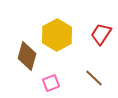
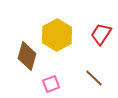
pink square: moved 1 px down
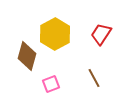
yellow hexagon: moved 2 px left, 1 px up
brown line: rotated 18 degrees clockwise
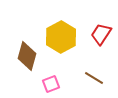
yellow hexagon: moved 6 px right, 3 px down
brown line: rotated 30 degrees counterclockwise
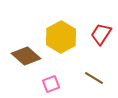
brown diamond: moved 1 px left; rotated 64 degrees counterclockwise
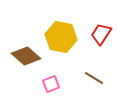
yellow hexagon: rotated 20 degrees counterclockwise
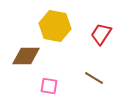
yellow hexagon: moved 6 px left, 11 px up
brown diamond: rotated 40 degrees counterclockwise
pink square: moved 2 px left, 2 px down; rotated 30 degrees clockwise
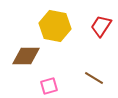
red trapezoid: moved 8 px up
pink square: rotated 24 degrees counterclockwise
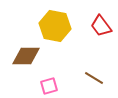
red trapezoid: rotated 70 degrees counterclockwise
